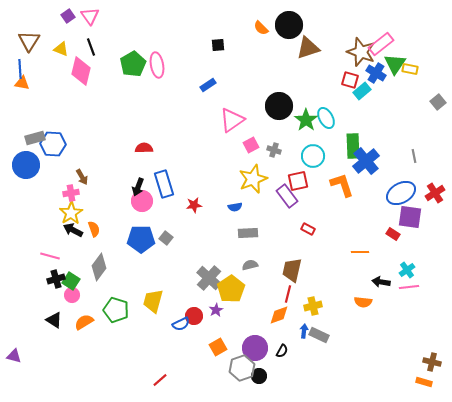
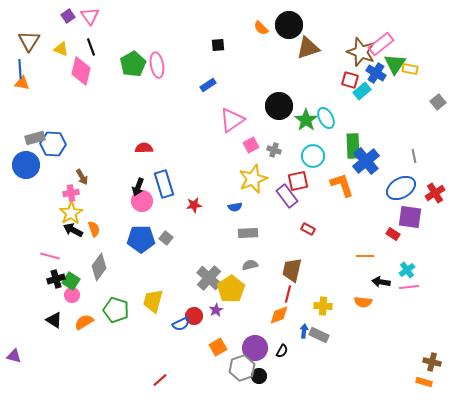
blue ellipse at (401, 193): moved 5 px up
orange line at (360, 252): moved 5 px right, 4 px down
yellow cross at (313, 306): moved 10 px right; rotated 18 degrees clockwise
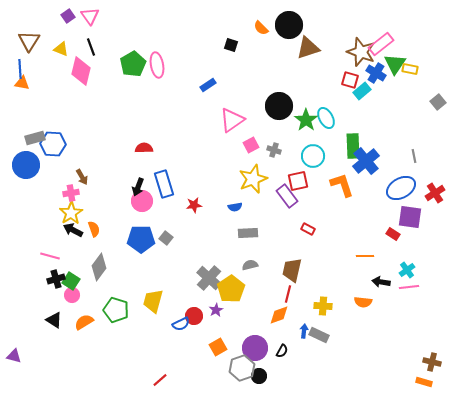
black square at (218, 45): moved 13 px right; rotated 24 degrees clockwise
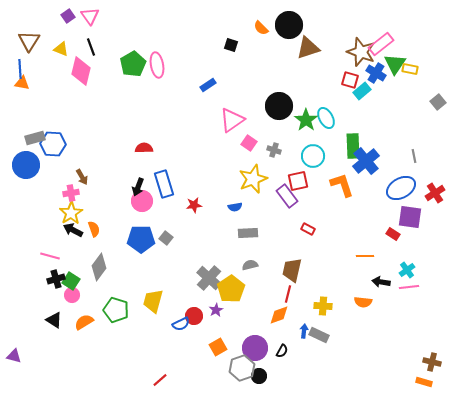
pink square at (251, 145): moved 2 px left, 2 px up; rotated 28 degrees counterclockwise
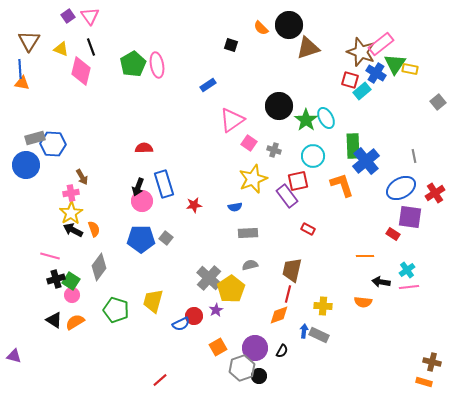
orange semicircle at (84, 322): moved 9 px left
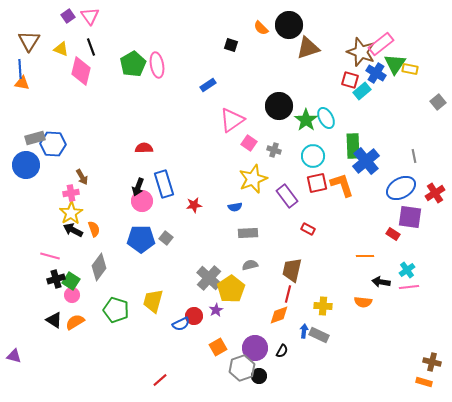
red square at (298, 181): moved 19 px right, 2 px down
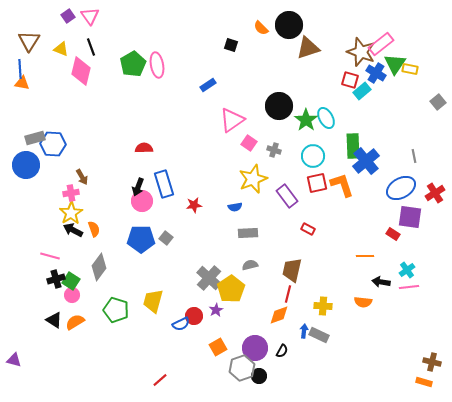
purple triangle at (14, 356): moved 4 px down
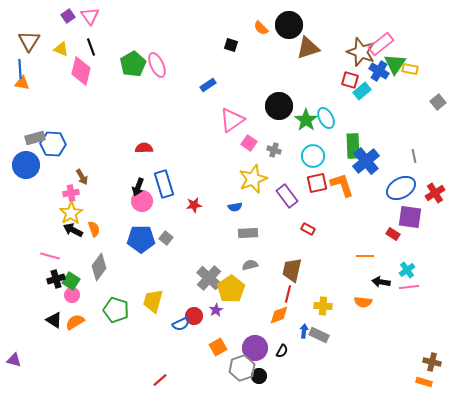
pink ellipse at (157, 65): rotated 15 degrees counterclockwise
blue cross at (376, 73): moved 3 px right, 2 px up
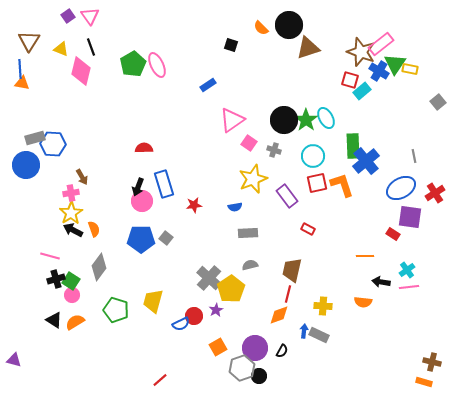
black circle at (279, 106): moved 5 px right, 14 px down
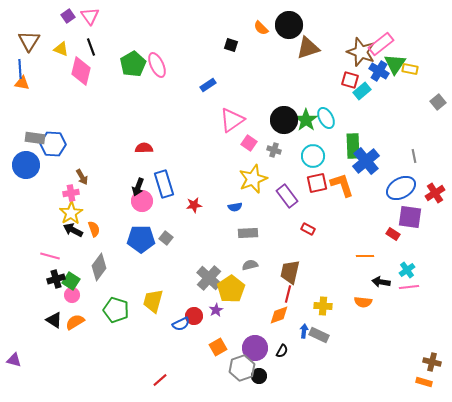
gray rectangle at (35, 138): rotated 24 degrees clockwise
brown trapezoid at (292, 270): moved 2 px left, 2 px down
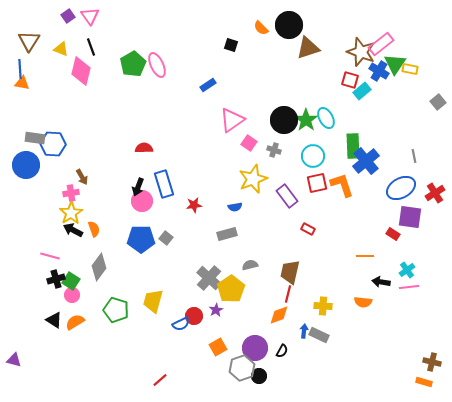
gray rectangle at (248, 233): moved 21 px left, 1 px down; rotated 12 degrees counterclockwise
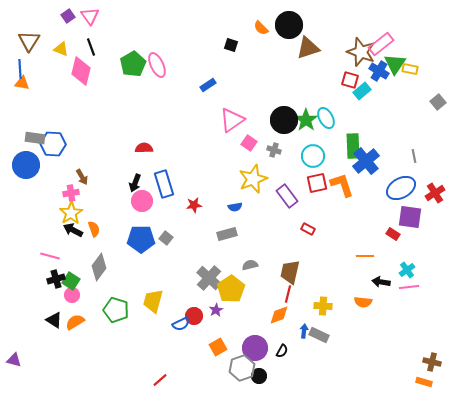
black arrow at (138, 187): moved 3 px left, 4 px up
